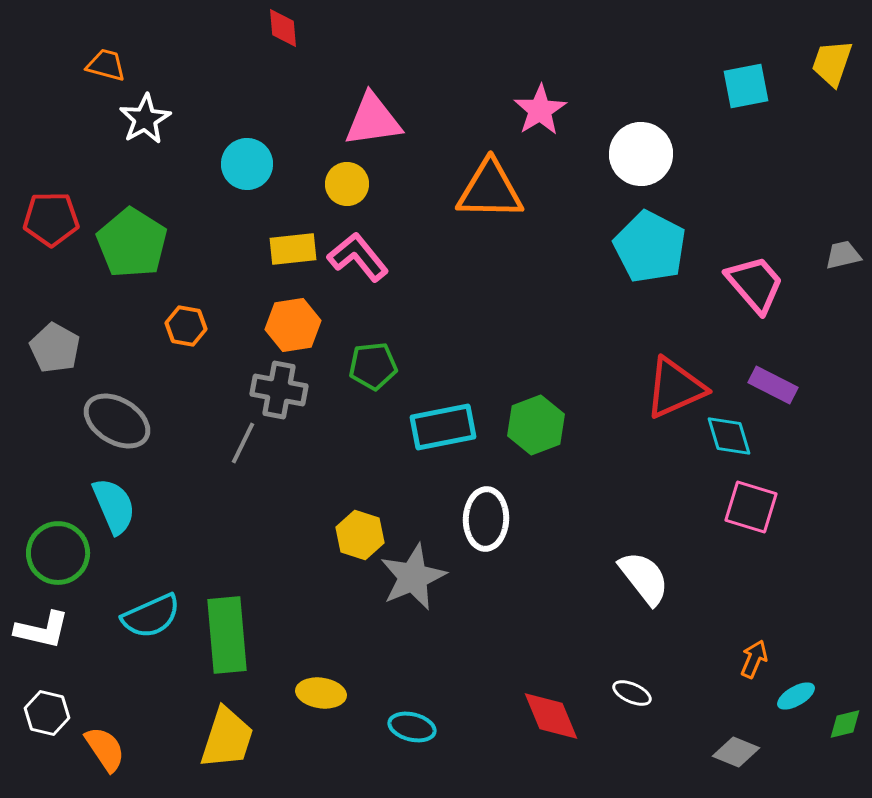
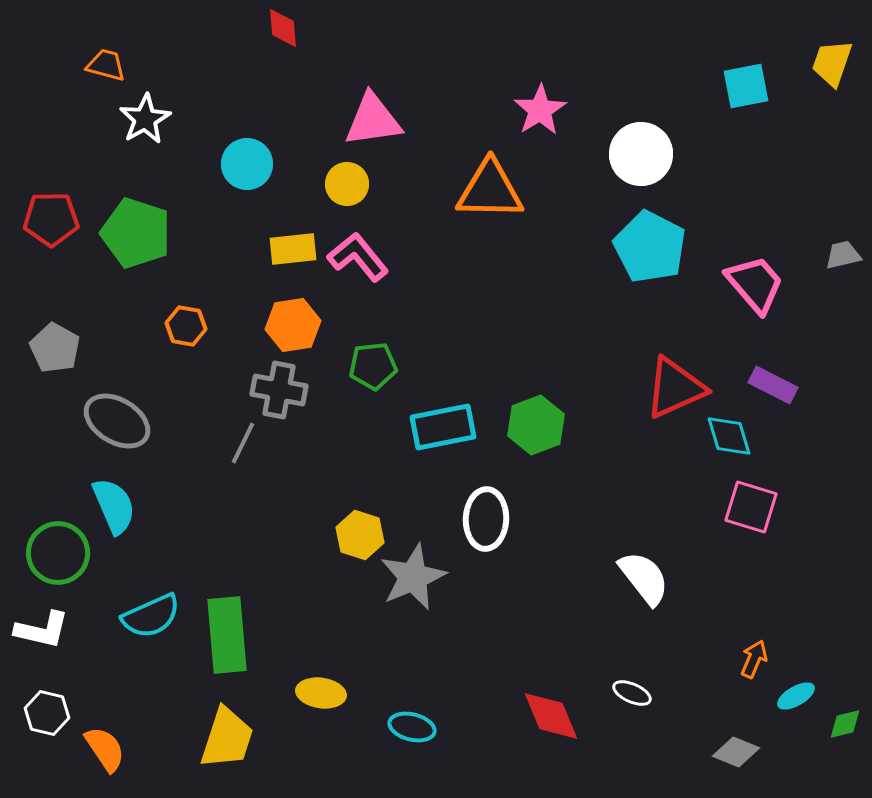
green pentagon at (132, 243): moved 4 px right, 10 px up; rotated 14 degrees counterclockwise
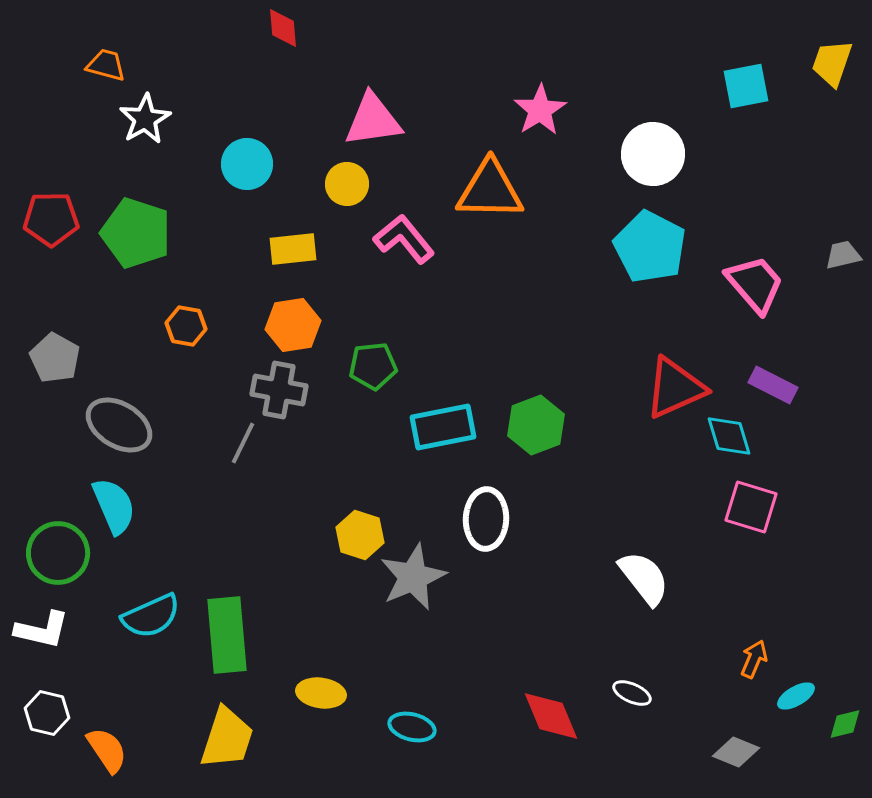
white circle at (641, 154): moved 12 px right
pink L-shape at (358, 257): moved 46 px right, 18 px up
gray pentagon at (55, 348): moved 10 px down
gray ellipse at (117, 421): moved 2 px right, 4 px down
orange semicircle at (105, 749): moved 2 px right, 1 px down
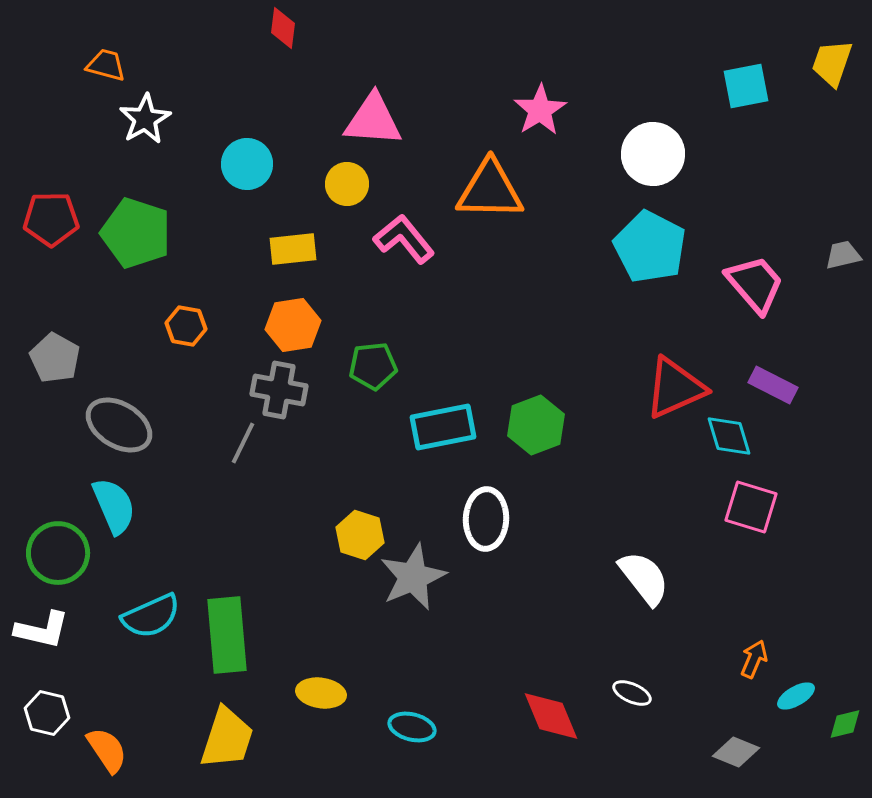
red diamond at (283, 28): rotated 12 degrees clockwise
pink triangle at (373, 120): rotated 12 degrees clockwise
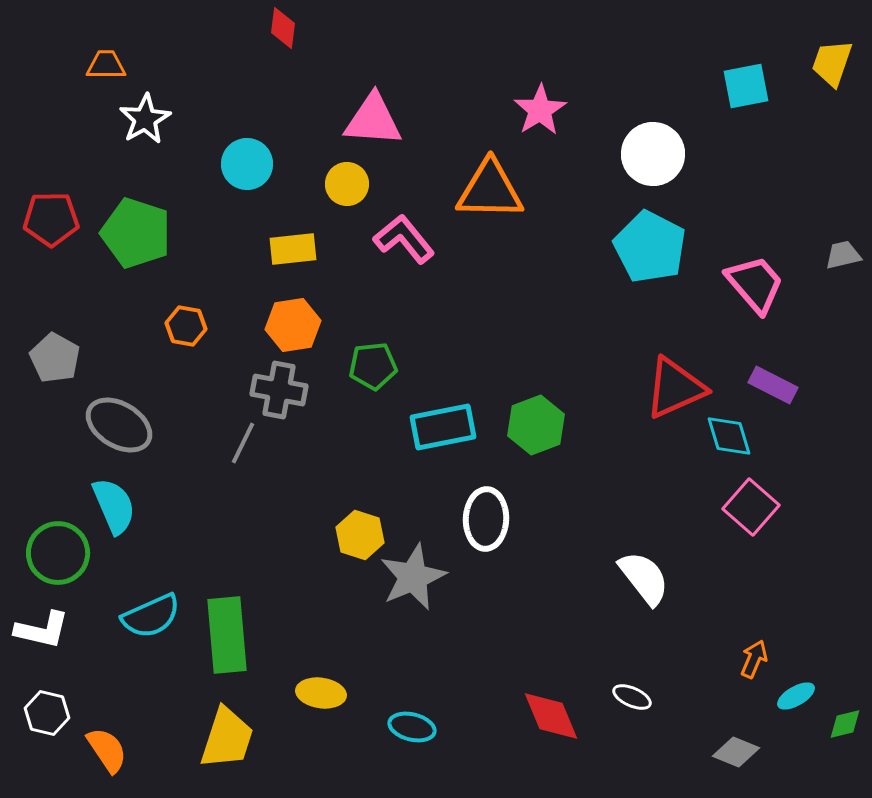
orange trapezoid at (106, 65): rotated 15 degrees counterclockwise
pink square at (751, 507): rotated 24 degrees clockwise
white ellipse at (632, 693): moved 4 px down
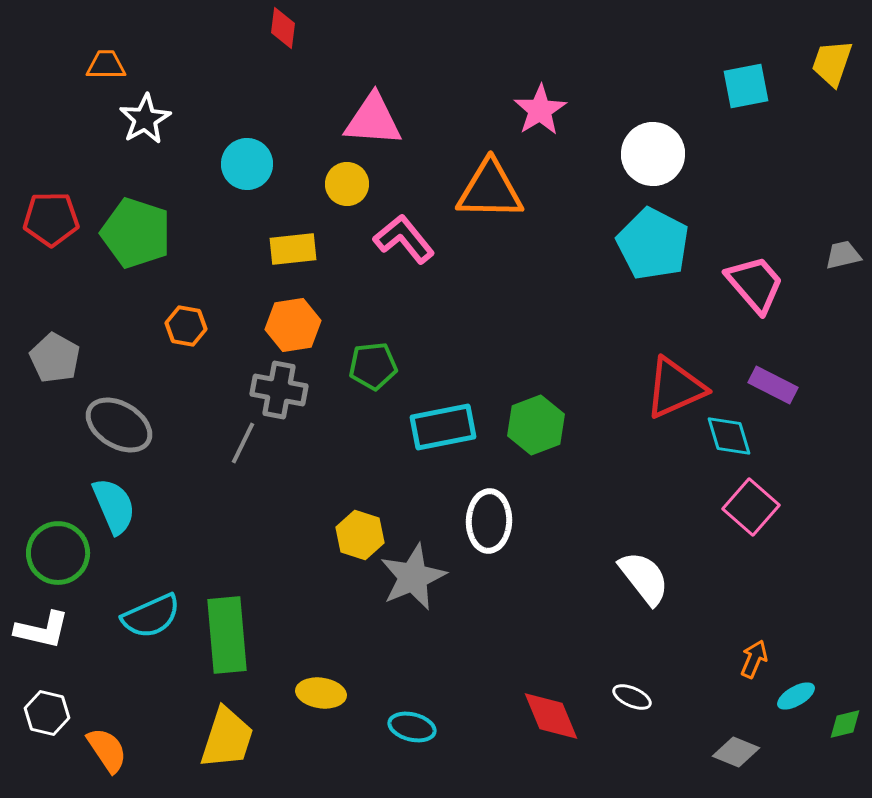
cyan pentagon at (650, 247): moved 3 px right, 3 px up
white ellipse at (486, 519): moved 3 px right, 2 px down
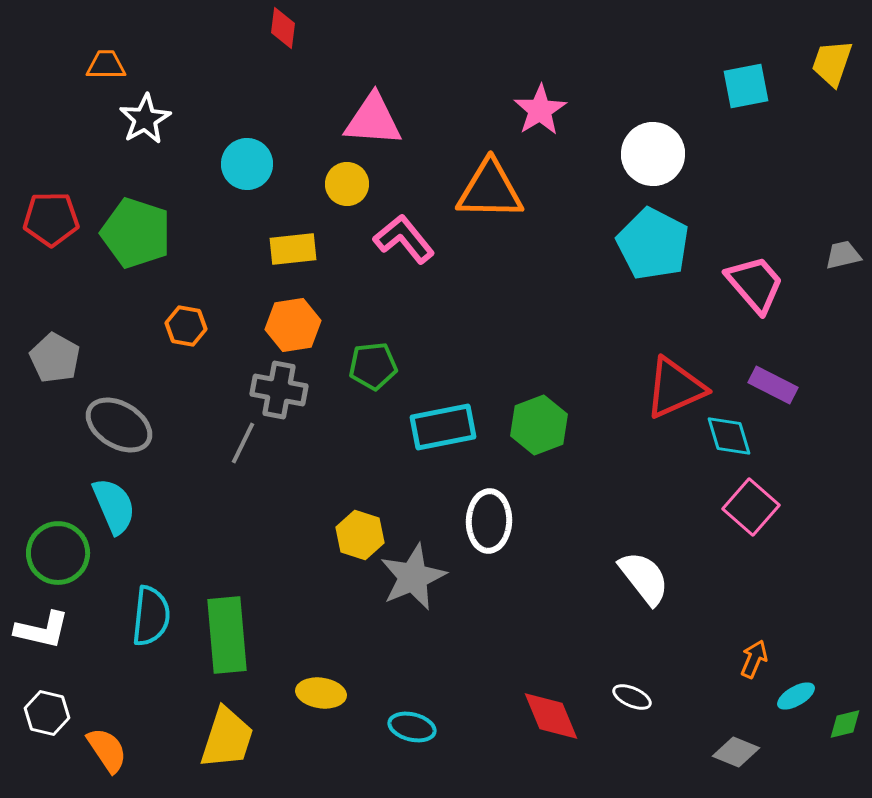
green hexagon at (536, 425): moved 3 px right
cyan semicircle at (151, 616): rotated 60 degrees counterclockwise
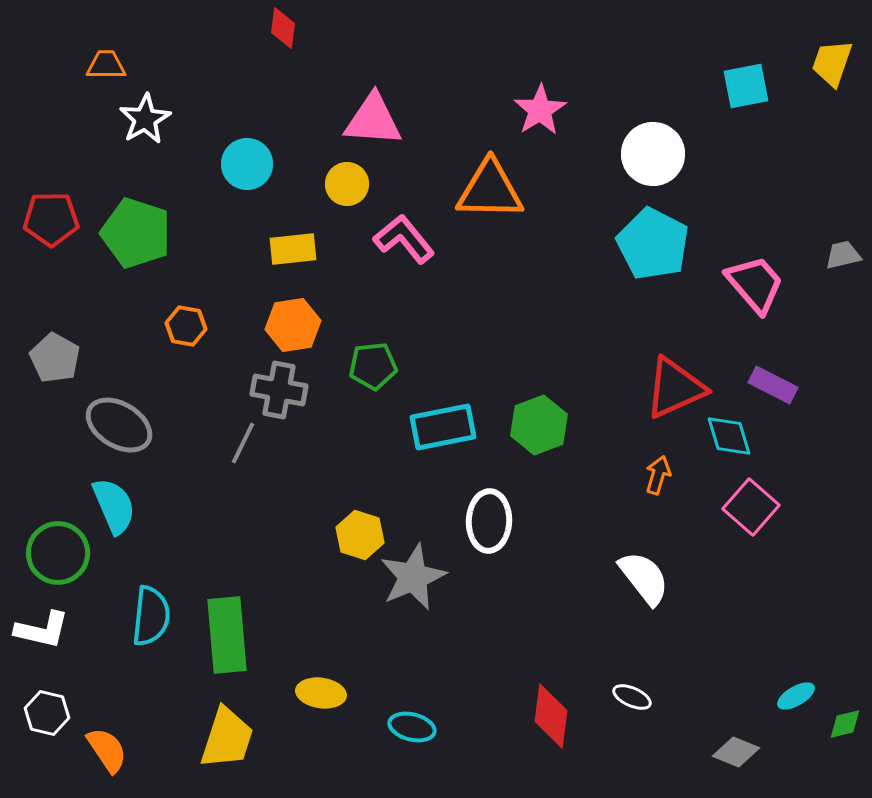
orange arrow at (754, 659): moved 96 px left, 184 px up; rotated 6 degrees counterclockwise
red diamond at (551, 716): rotated 30 degrees clockwise
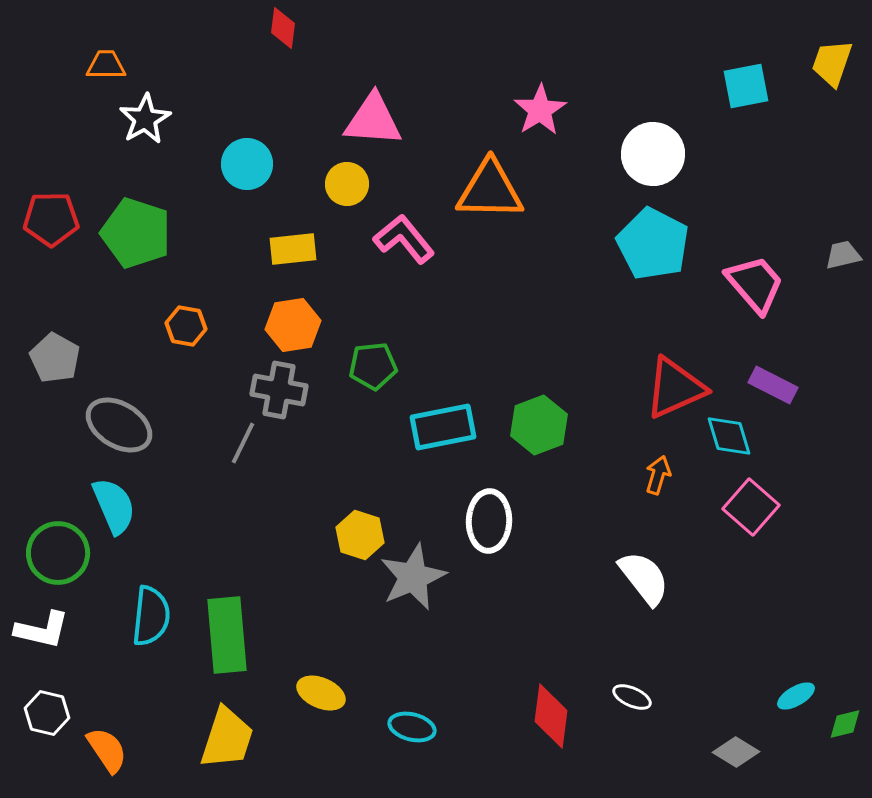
yellow ellipse at (321, 693): rotated 15 degrees clockwise
gray diamond at (736, 752): rotated 9 degrees clockwise
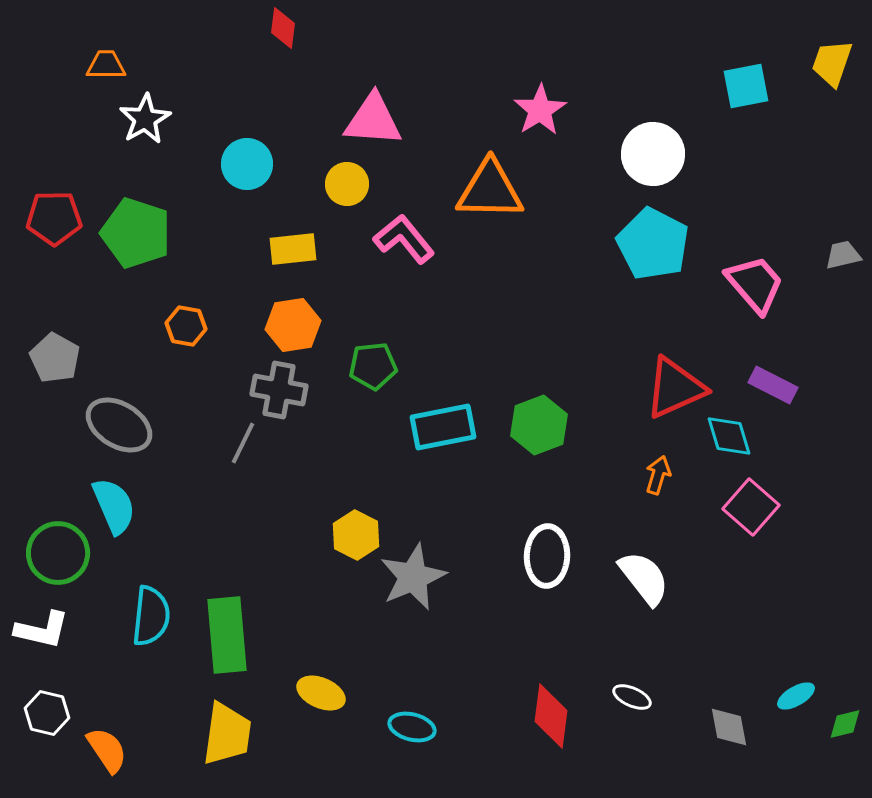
red pentagon at (51, 219): moved 3 px right, 1 px up
white ellipse at (489, 521): moved 58 px right, 35 px down
yellow hexagon at (360, 535): moved 4 px left; rotated 9 degrees clockwise
yellow trapezoid at (227, 738): moved 4 px up; rotated 10 degrees counterclockwise
gray diamond at (736, 752): moved 7 px left, 25 px up; rotated 48 degrees clockwise
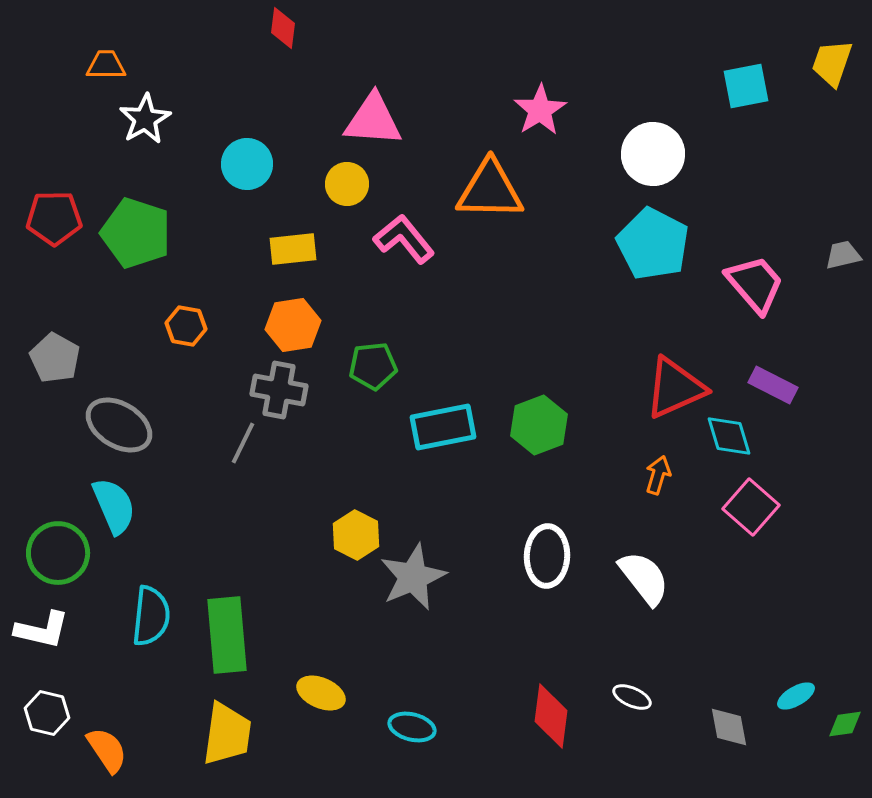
green diamond at (845, 724): rotated 6 degrees clockwise
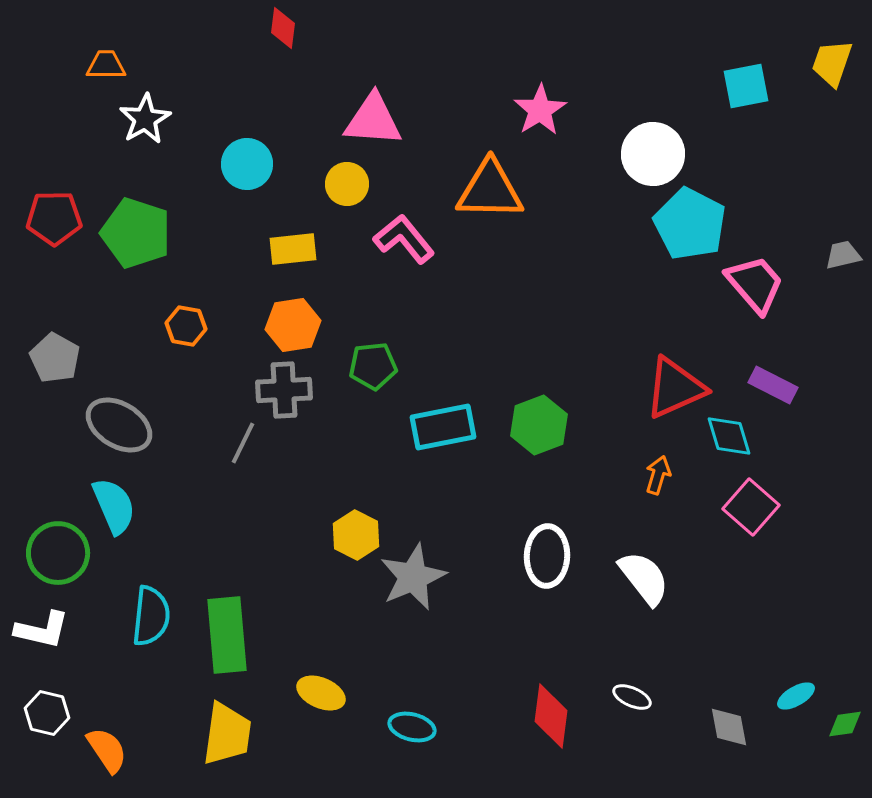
cyan pentagon at (653, 244): moved 37 px right, 20 px up
gray cross at (279, 390): moved 5 px right; rotated 14 degrees counterclockwise
